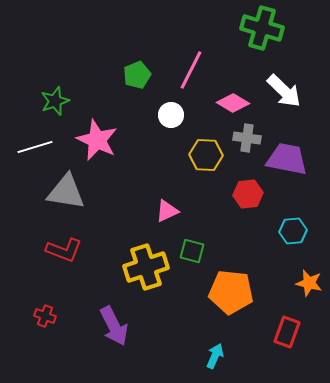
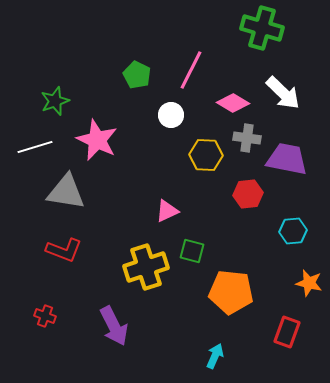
green pentagon: rotated 24 degrees counterclockwise
white arrow: moved 1 px left, 2 px down
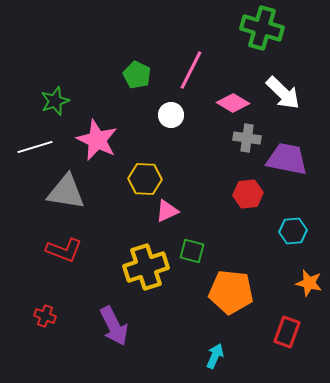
yellow hexagon: moved 61 px left, 24 px down
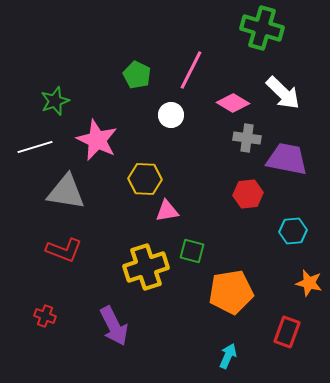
pink triangle: rotated 15 degrees clockwise
orange pentagon: rotated 15 degrees counterclockwise
cyan arrow: moved 13 px right
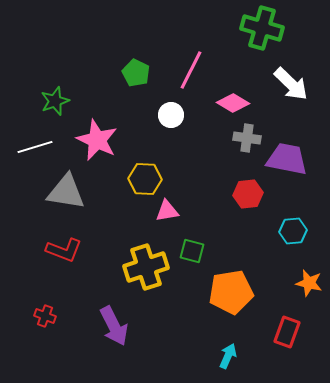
green pentagon: moved 1 px left, 2 px up
white arrow: moved 8 px right, 9 px up
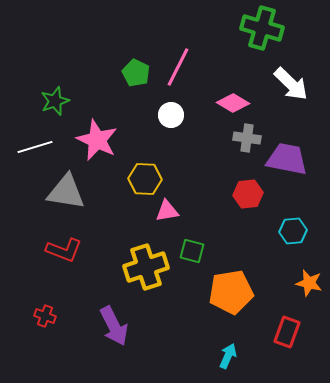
pink line: moved 13 px left, 3 px up
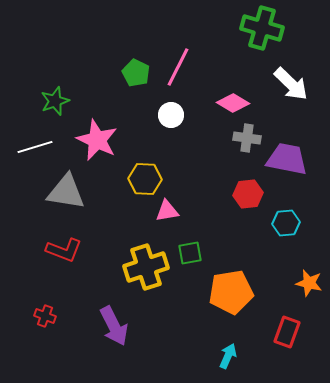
cyan hexagon: moved 7 px left, 8 px up
green square: moved 2 px left, 2 px down; rotated 25 degrees counterclockwise
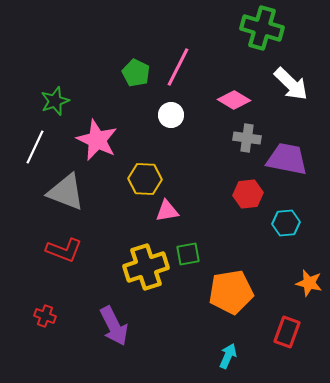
pink diamond: moved 1 px right, 3 px up
white line: rotated 48 degrees counterclockwise
gray triangle: rotated 12 degrees clockwise
green square: moved 2 px left, 1 px down
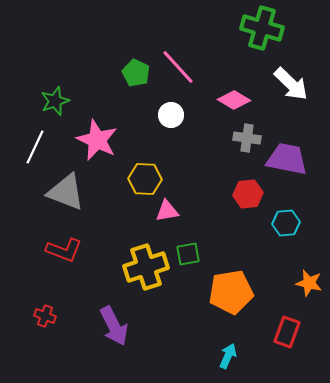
pink line: rotated 69 degrees counterclockwise
